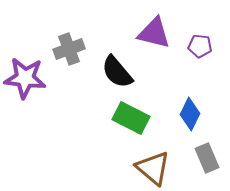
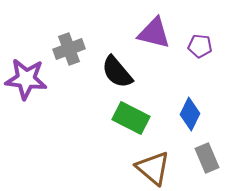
purple star: moved 1 px right, 1 px down
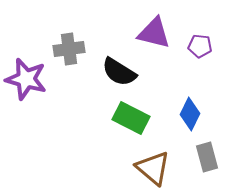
gray cross: rotated 12 degrees clockwise
black semicircle: moved 2 px right; rotated 18 degrees counterclockwise
purple star: rotated 9 degrees clockwise
gray rectangle: moved 1 px up; rotated 8 degrees clockwise
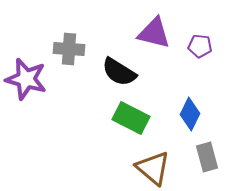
gray cross: rotated 12 degrees clockwise
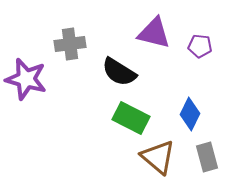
gray cross: moved 1 px right, 5 px up; rotated 12 degrees counterclockwise
brown triangle: moved 5 px right, 11 px up
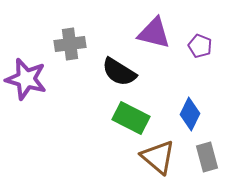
purple pentagon: rotated 15 degrees clockwise
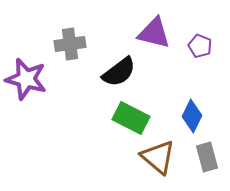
black semicircle: rotated 69 degrees counterclockwise
blue diamond: moved 2 px right, 2 px down
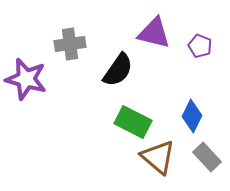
black semicircle: moved 1 px left, 2 px up; rotated 18 degrees counterclockwise
green rectangle: moved 2 px right, 4 px down
gray rectangle: rotated 28 degrees counterclockwise
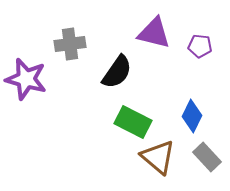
purple pentagon: rotated 15 degrees counterclockwise
black semicircle: moved 1 px left, 2 px down
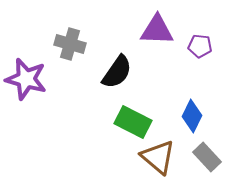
purple triangle: moved 3 px right, 3 px up; rotated 12 degrees counterclockwise
gray cross: rotated 24 degrees clockwise
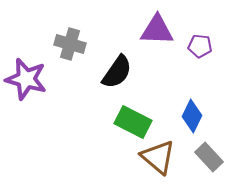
gray rectangle: moved 2 px right
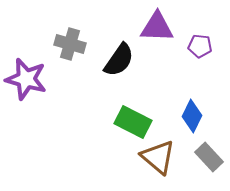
purple triangle: moved 3 px up
black semicircle: moved 2 px right, 12 px up
